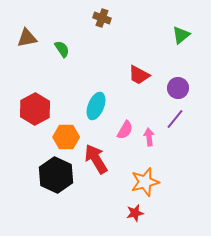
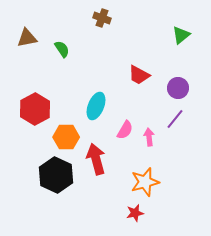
red arrow: rotated 16 degrees clockwise
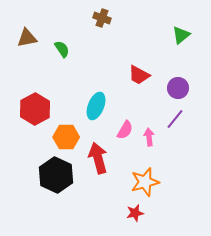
red arrow: moved 2 px right, 1 px up
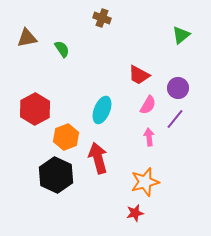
cyan ellipse: moved 6 px right, 4 px down
pink semicircle: moved 23 px right, 25 px up
orange hexagon: rotated 20 degrees counterclockwise
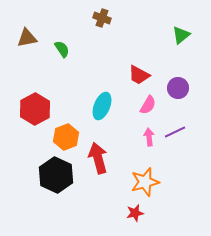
cyan ellipse: moved 4 px up
purple line: moved 13 px down; rotated 25 degrees clockwise
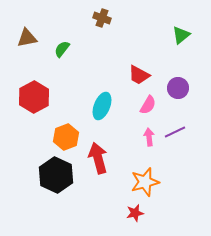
green semicircle: rotated 108 degrees counterclockwise
red hexagon: moved 1 px left, 12 px up
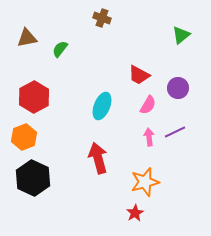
green semicircle: moved 2 px left
orange hexagon: moved 42 px left
black hexagon: moved 23 px left, 3 px down
red star: rotated 18 degrees counterclockwise
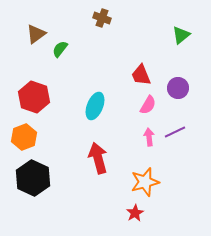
brown triangle: moved 9 px right, 4 px up; rotated 25 degrees counterclockwise
red trapezoid: moved 2 px right; rotated 40 degrees clockwise
red hexagon: rotated 12 degrees counterclockwise
cyan ellipse: moved 7 px left
